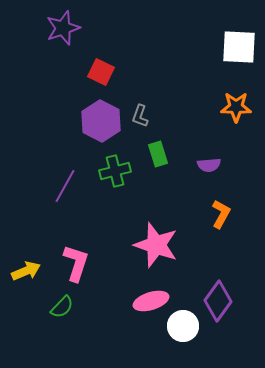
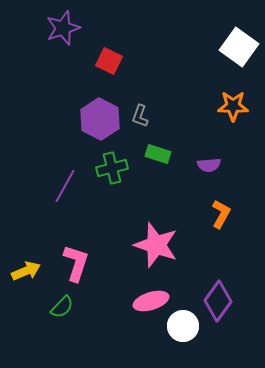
white square: rotated 33 degrees clockwise
red square: moved 8 px right, 11 px up
orange star: moved 3 px left, 1 px up
purple hexagon: moved 1 px left, 2 px up
green rectangle: rotated 55 degrees counterclockwise
green cross: moved 3 px left, 3 px up
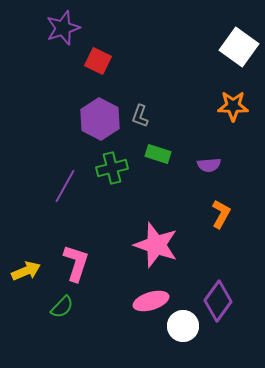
red square: moved 11 px left
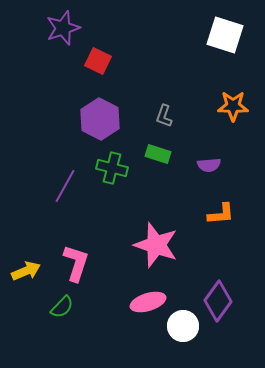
white square: moved 14 px left, 12 px up; rotated 18 degrees counterclockwise
gray L-shape: moved 24 px right
green cross: rotated 28 degrees clockwise
orange L-shape: rotated 56 degrees clockwise
pink ellipse: moved 3 px left, 1 px down
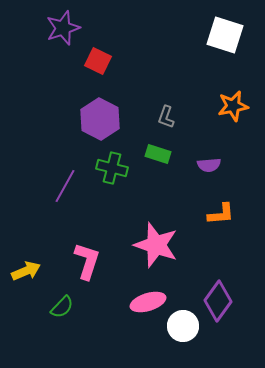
orange star: rotated 12 degrees counterclockwise
gray L-shape: moved 2 px right, 1 px down
pink L-shape: moved 11 px right, 2 px up
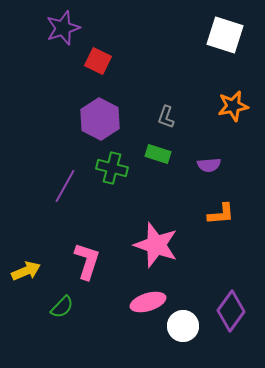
purple diamond: moved 13 px right, 10 px down
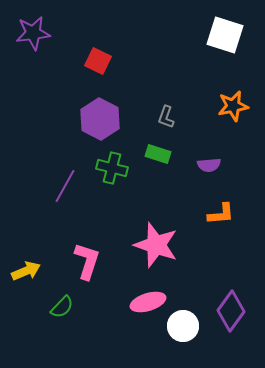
purple star: moved 30 px left, 5 px down; rotated 12 degrees clockwise
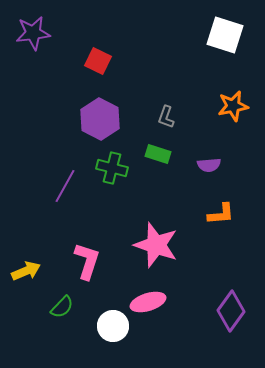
white circle: moved 70 px left
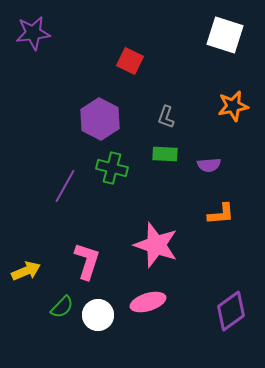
red square: moved 32 px right
green rectangle: moved 7 px right; rotated 15 degrees counterclockwise
purple diamond: rotated 18 degrees clockwise
white circle: moved 15 px left, 11 px up
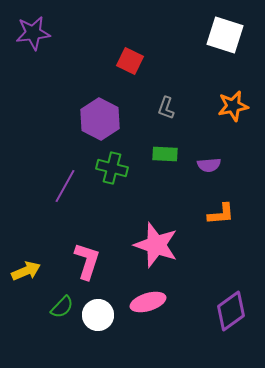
gray L-shape: moved 9 px up
